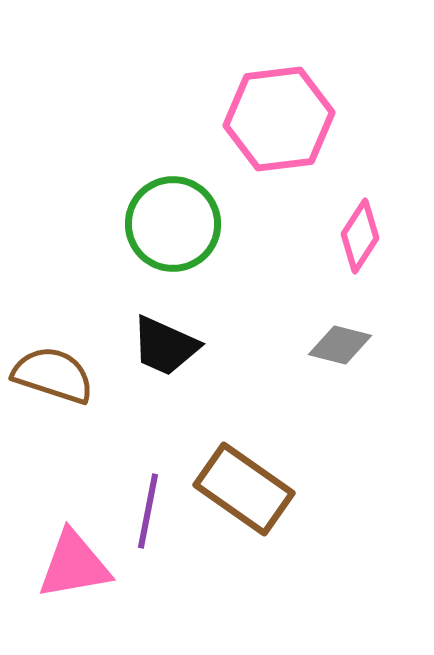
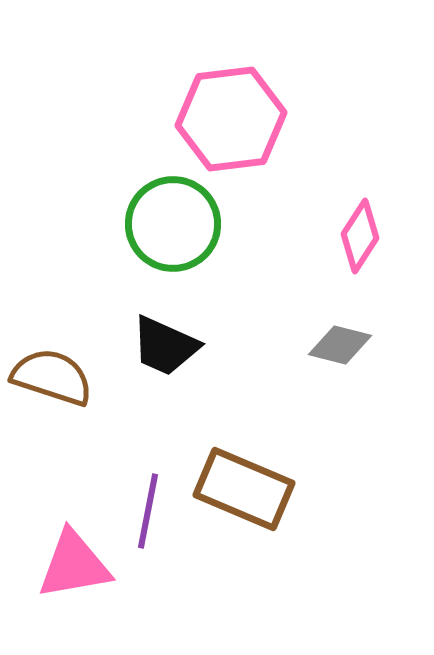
pink hexagon: moved 48 px left
brown semicircle: moved 1 px left, 2 px down
brown rectangle: rotated 12 degrees counterclockwise
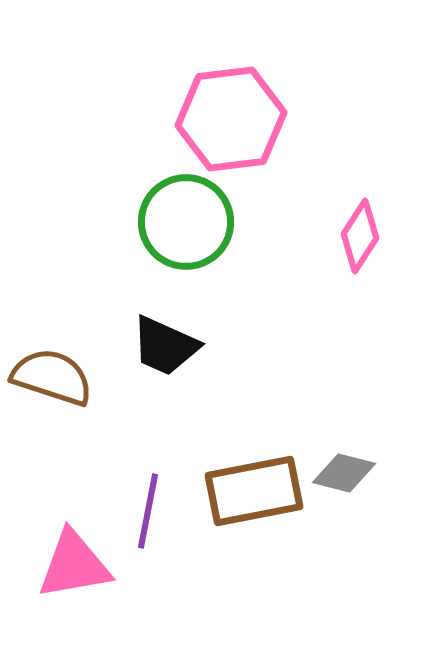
green circle: moved 13 px right, 2 px up
gray diamond: moved 4 px right, 128 px down
brown rectangle: moved 10 px right, 2 px down; rotated 34 degrees counterclockwise
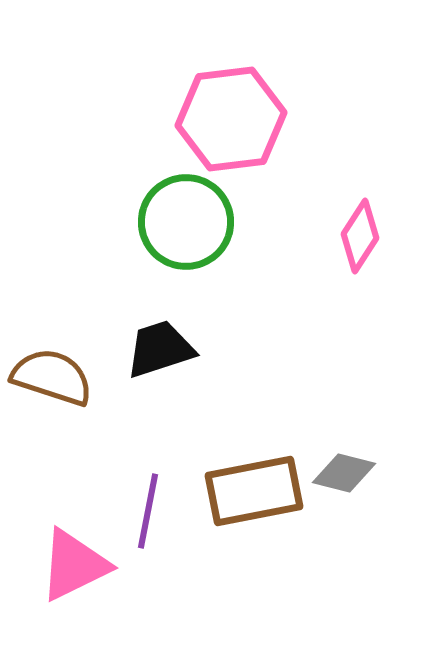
black trapezoid: moved 5 px left, 3 px down; rotated 138 degrees clockwise
pink triangle: rotated 16 degrees counterclockwise
